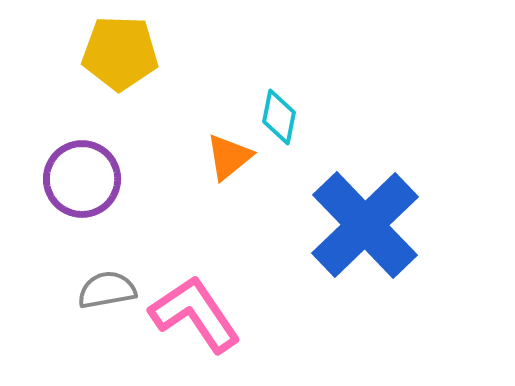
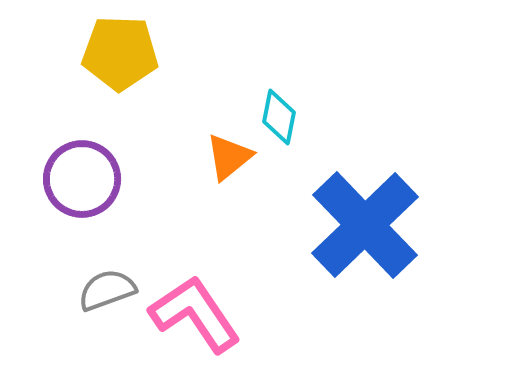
gray semicircle: rotated 10 degrees counterclockwise
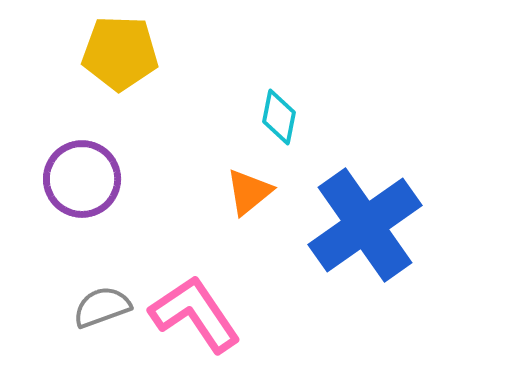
orange triangle: moved 20 px right, 35 px down
blue cross: rotated 9 degrees clockwise
gray semicircle: moved 5 px left, 17 px down
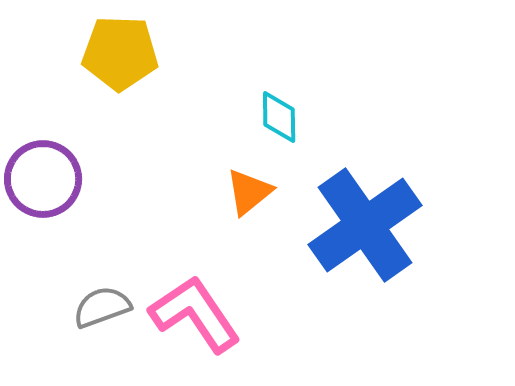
cyan diamond: rotated 12 degrees counterclockwise
purple circle: moved 39 px left
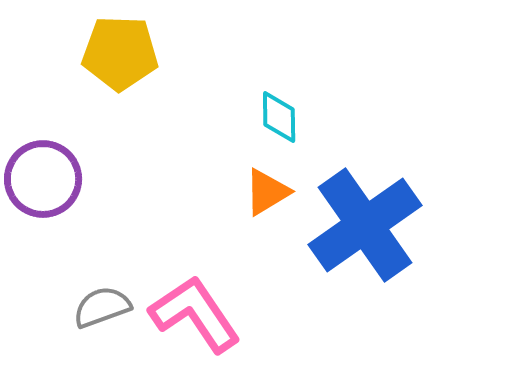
orange triangle: moved 18 px right; rotated 8 degrees clockwise
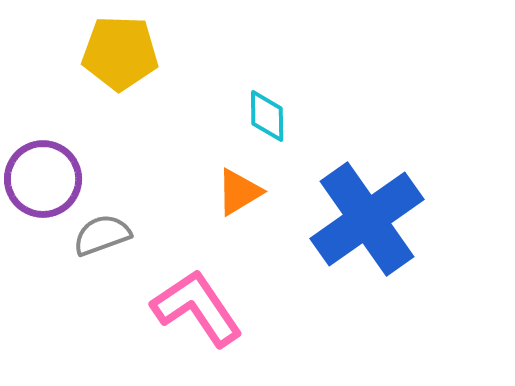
cyan diamond: moved 12 px left, 1 px up
orange triangle: moved 28 px left
blue cross: moved 2 px right, 6 px up
gray semicircle: moved 72 px up
pink L-shape: moved 2 px right, 6 px up
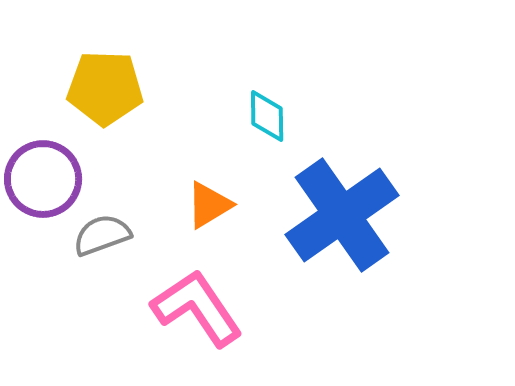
yellow pentagon: moved 15 px left, 35 px down
orange triangle: moved 30 px left, 13 px down
blue cross: moved 25 px left, 4 px up
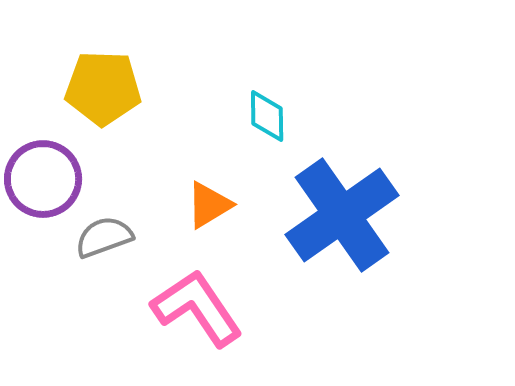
yellow pentagon: moved 2 px left
gray semicircle: moved 2 px right, 2 px down
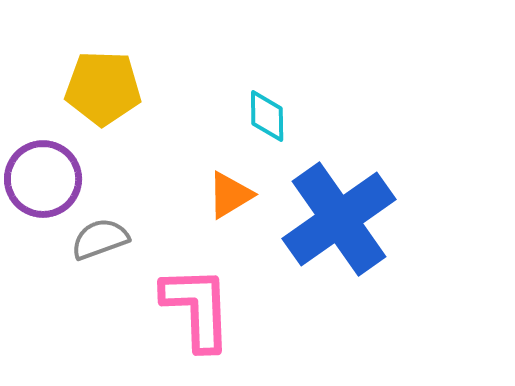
orange triangle: moved 21 px right, 10 px up
blue cross: moved 3 px left, 4 px down
gray semicircle: moved 4 px left, 2 px down
pink L-shape: rotated 32 degrees clockwise
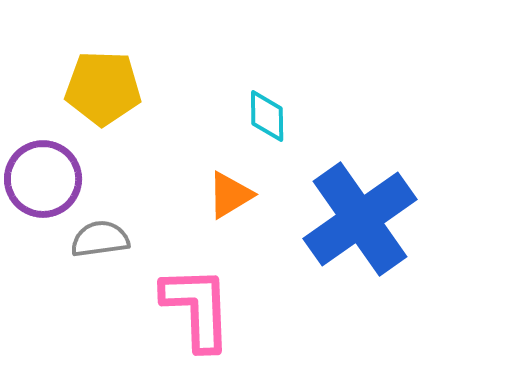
blue cross: moved 21 px right
gray semicircle: rotated 12 degrees clockwise
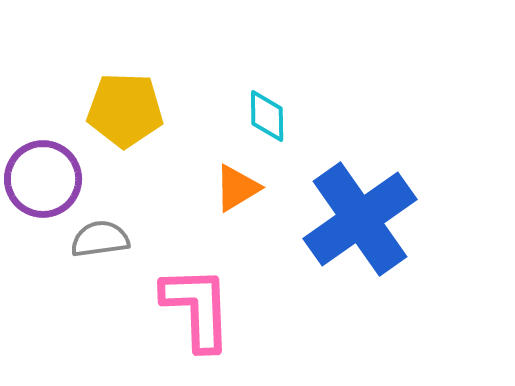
yellow pentagon: moved 22 px right, 22 px down
orange triangle: moved 7 px right, 7 px up
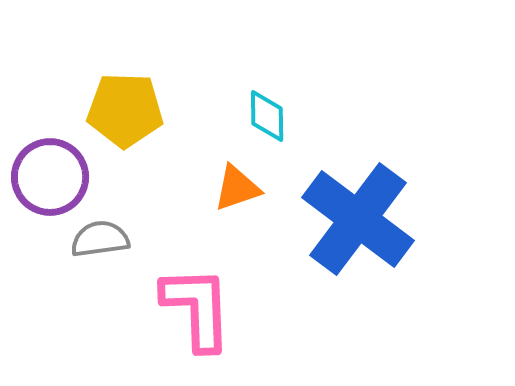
purple circle: moved 7 px right, 2 px up
orange triangle: rotated 12 degrees clockwise
blue cross: moved 2 px left; rotated 18 degrees counterclockwise
